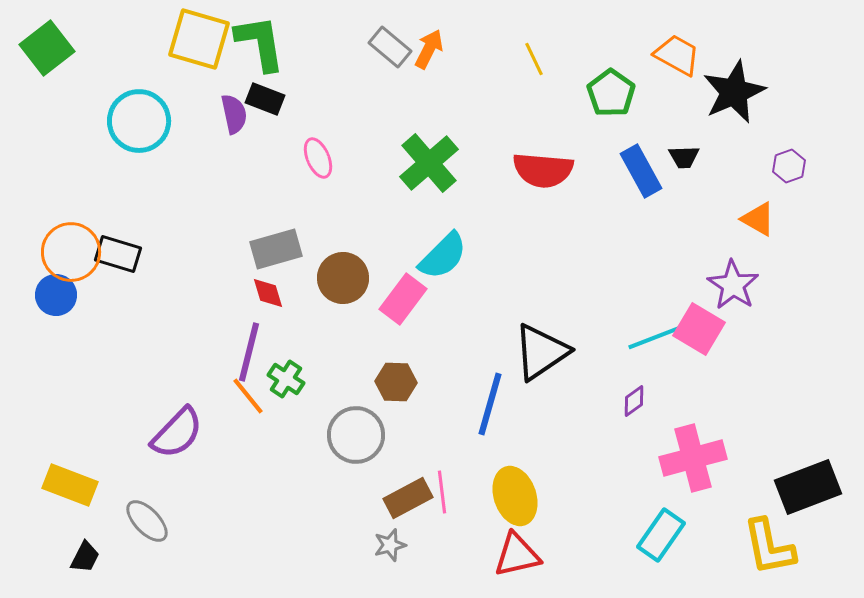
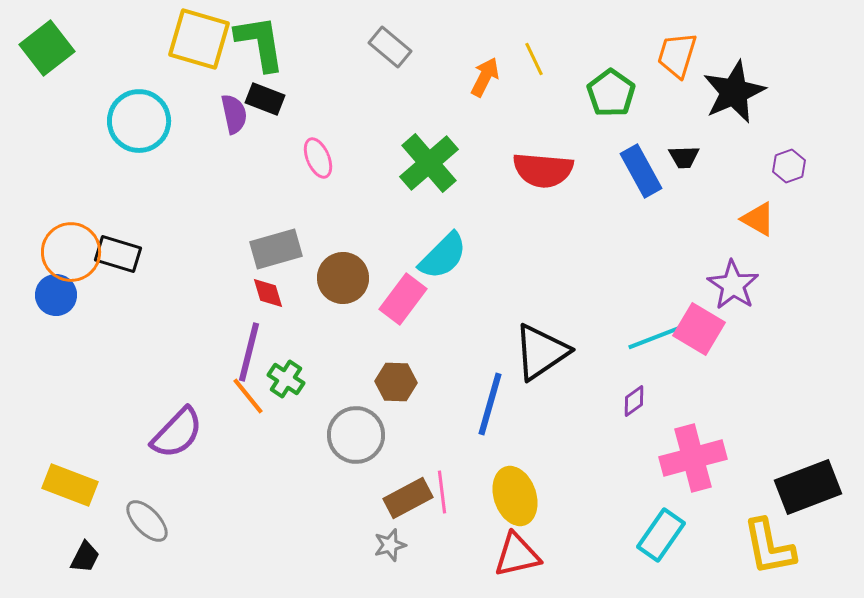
orange arrow at (429, 49): moved 56 px right, 28 px down
orange trapezoid at (677, 55): rotated 102 degrees counterclockwise
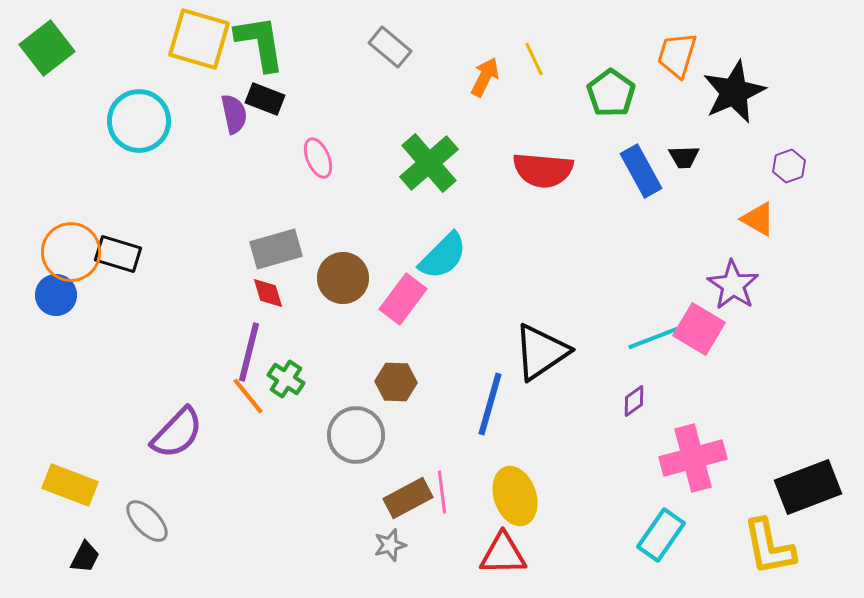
red triangle at (517, 555): moved 14 px left, 1 px up; rotated 12 degrees clockwise
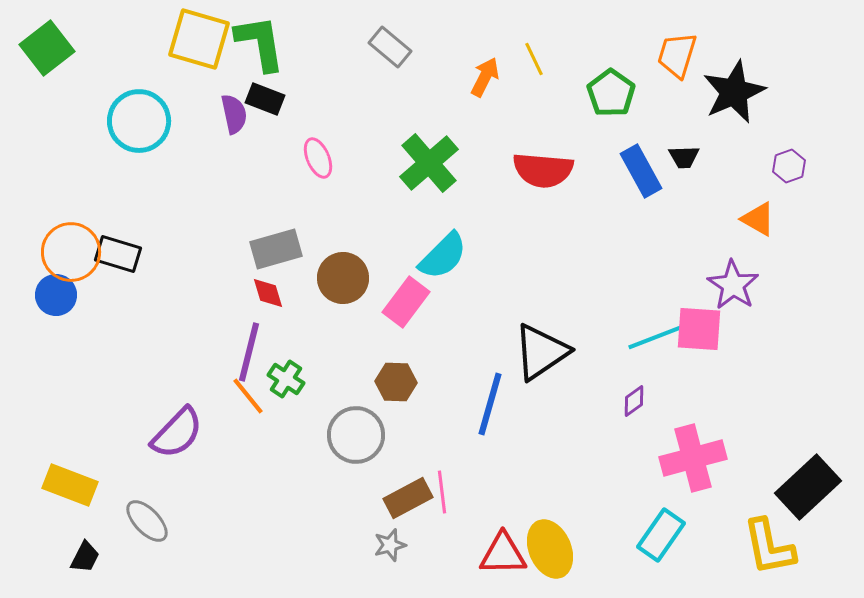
pink rectangle at (403, 299): moved 3 px right, 3 px down
pink square at (699, 329): rotated 27 degrees counterclockwise
black rectangle at (808, 487): rotated 22 degrees counterclockwise
yellow ellipse at (515, 496): moved 35 px right, 53 px down; rotated 4 degrees counterclockwise
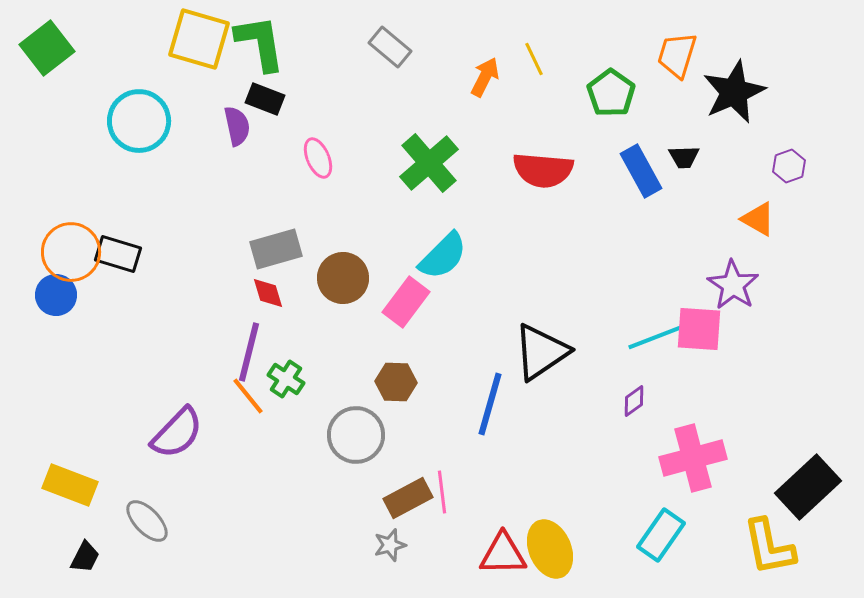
purple semicircle at (234, 114): moved 3 px right, 12 px down
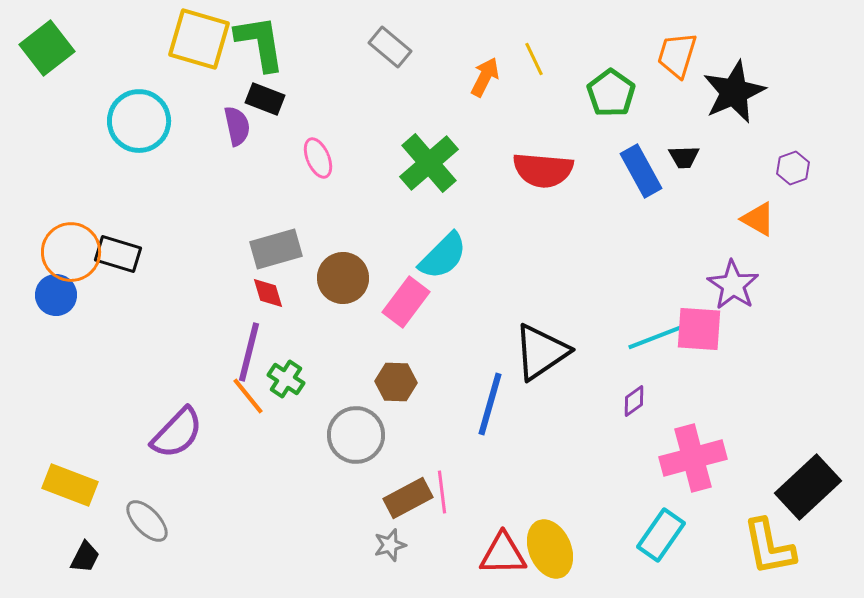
purple hexagon at (789, 166): moved 4 px right, 2 px down
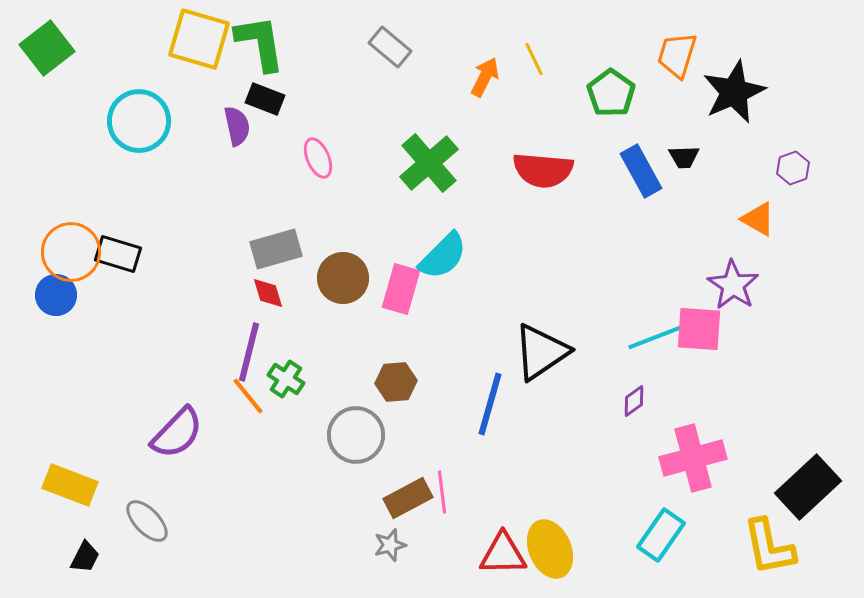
pink rectangle at (406, 302): moved 5 px left, 13 px up; rotated 21 degrees counterclockwise
brown hexagon at (396, 382): rotated 6 degrees counterclockwise
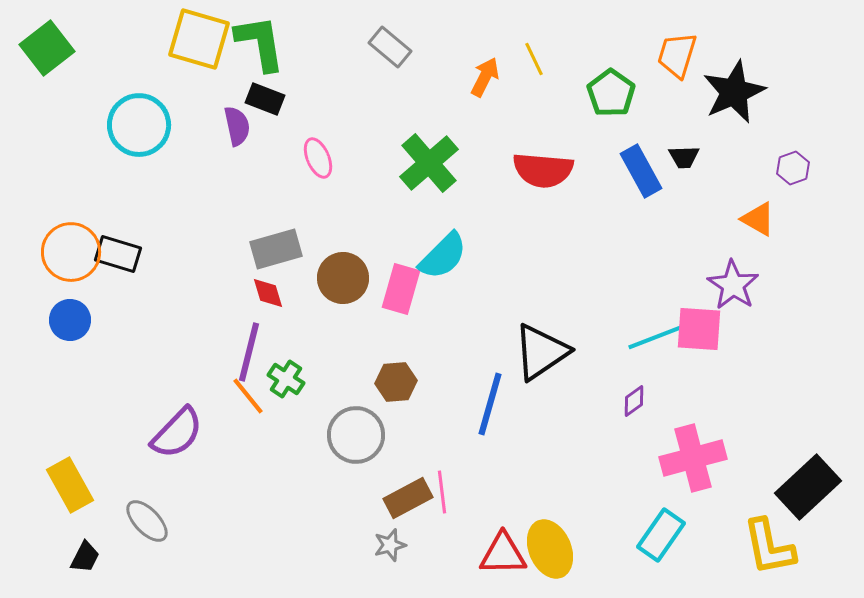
cyan circle at (139, 121): moved 4 px down
blue circle at (56, 295): moved 14 px right, 25 px down
yellow rectangle at (70, 485): rotated 40 degrees clockwise
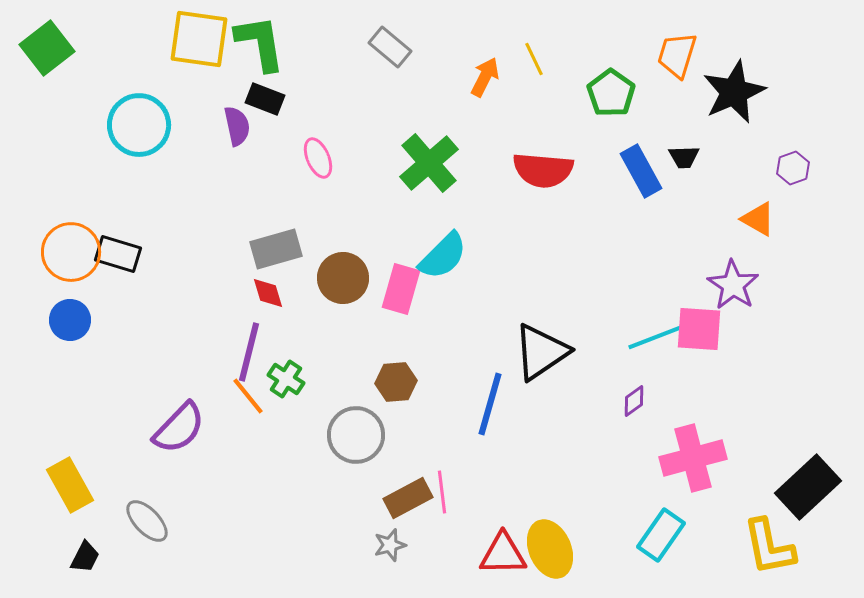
yellow square at (199, 39): rotated 8 degrees counterclockwise
purple semicircle at (177, 433): moved 2 px right, 5 px up
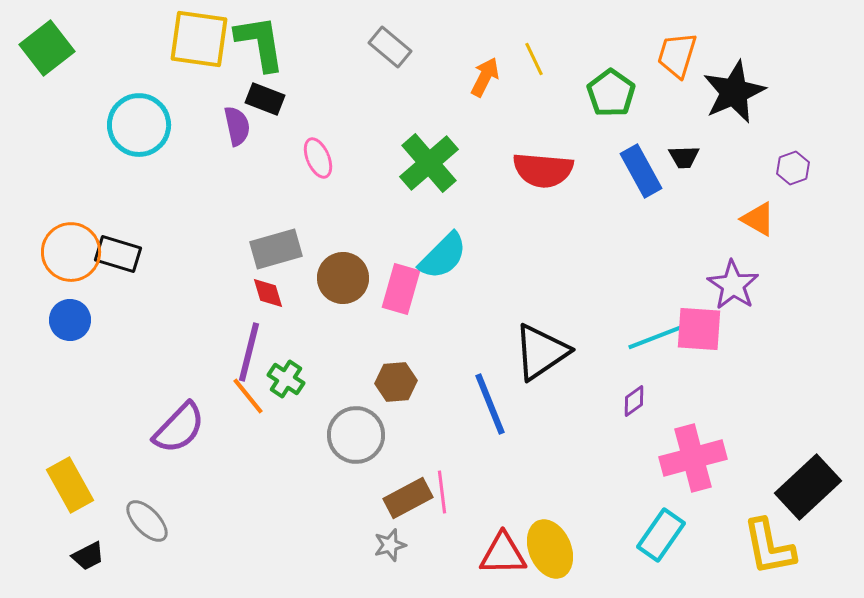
blue line at (490, 404): rotated 38 degrees counterclockwise
black trapezoid at (85, 557): moved 3 px right, 1 px up; rotated 36 degrees clockwise
